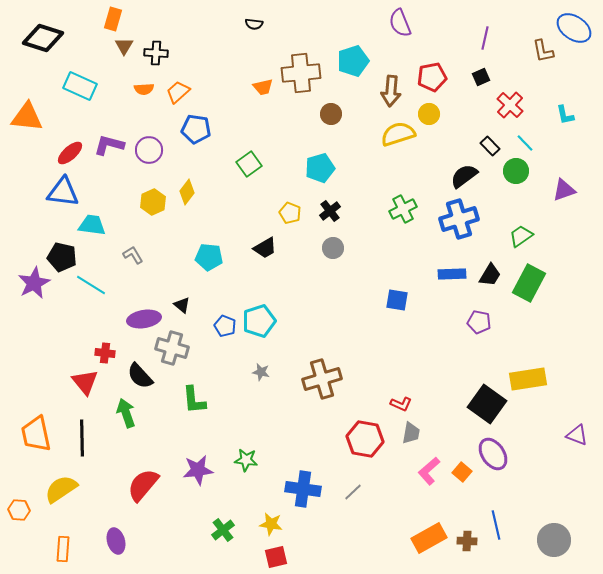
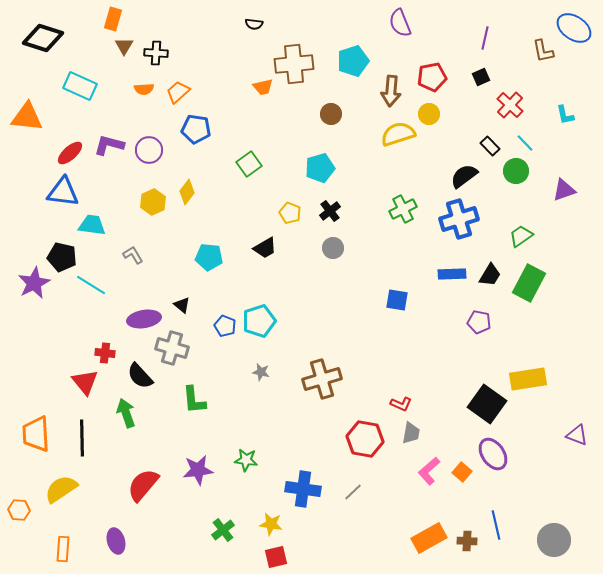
brown cross at (301, 73): moved 7 px left, 9 px up
orange trapezoid at (36, 434): rotated 9 degrees clockwise
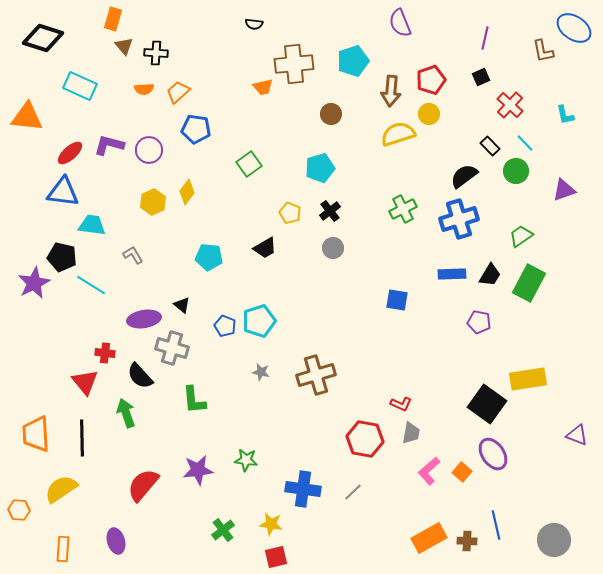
brown triangle at (124, 46): rotated 12 degrees counterclockwise
red pentagon at (432, 77): moved 1 px left, 3 px down; rotated 8 degrees counterclockwise
brown cross at (322, 379): moved 6 px left, 4 px up
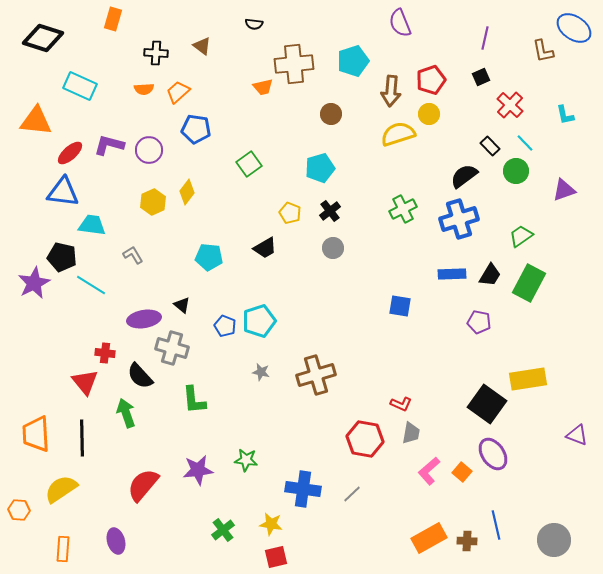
brown triangle at (124, 46): moved 78 px right; rotated 12 degrees counterclockwise
orange triangle at (27, 117): moved 9 px right, 4 px down
blue square at (397, 300): moved 3 px right, 6 px down
gray line at (353, 492): moved 1 px left, 2 px down
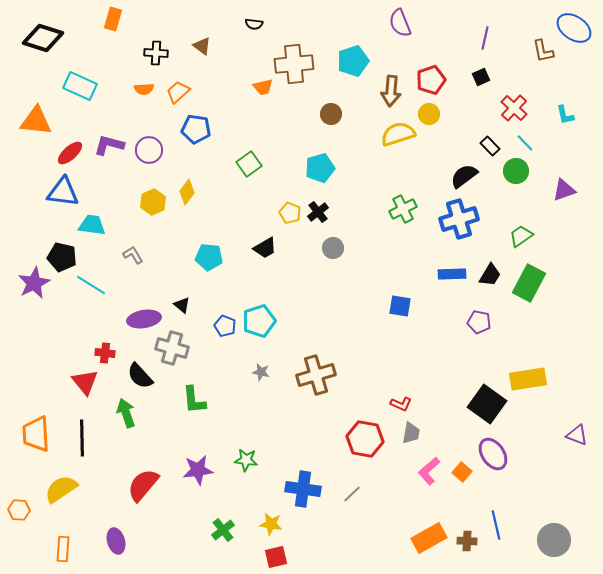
red cross at (510, 105): moved 4 px right, 3 px down
black cross at (330, 211): moved 12 px left, 1 px down
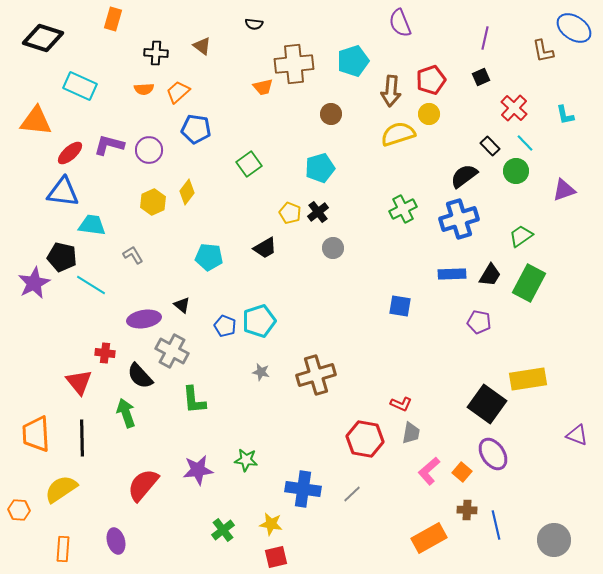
gray cross at (172, 348): moved 3 px down; rotated 12 degrees clockwise
red triangle at (85, 382): moved 6 px left
brown cross at (467, 541): moved 31 px up
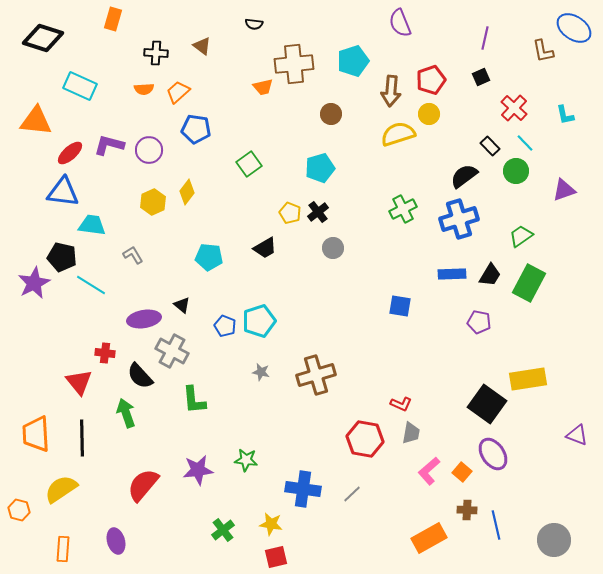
orange hexagon at (19, 510): rotated 10 degrees clockwise
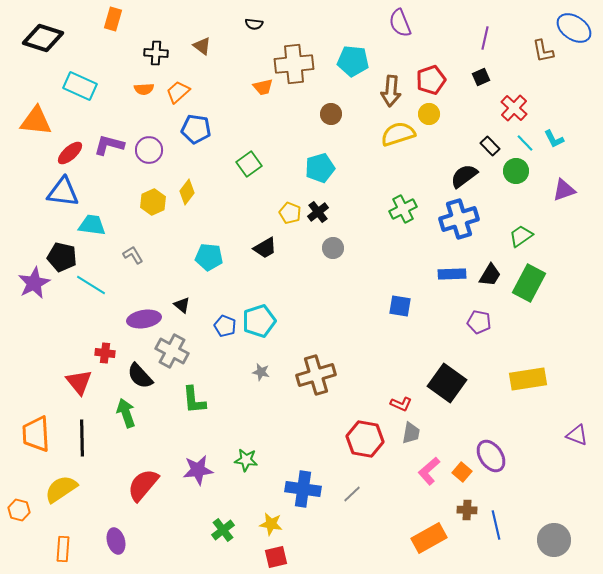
cyan pentagon at (353, 61): rotated 24 degrees clockwise
cyan L-shape at (565, 115): moved 11 px left, 24 px down; rotated 15 degrees counterclockwise
black square at (487, 404): moved 40 px left, 21 px up
purple ellipse at (493, 454): moved 2 px left, 2 px down
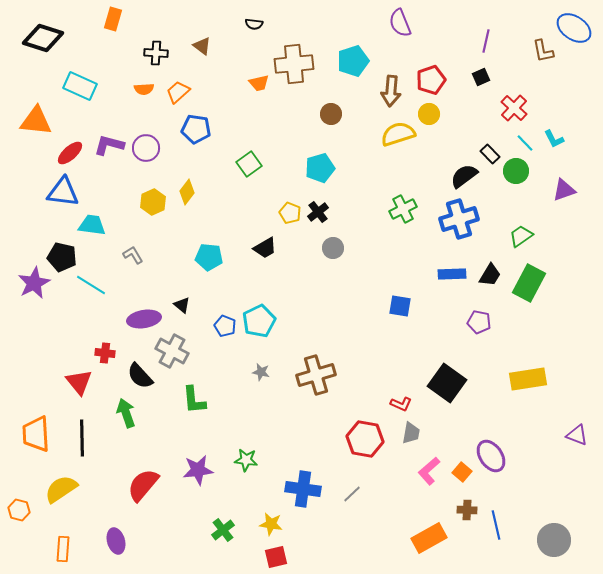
purple line at (485, 38): moved 1 px right, 3 px down
cyan pentagon at (353, 61): rotated 24 degrees counterclockwise
orange trapezoid at (263, 87): moved 4 px left, 4 px up
black rectangle at (490, 146): moved 8 px down
purple circle at (149, 150): moved 3 px left, 2 px up
cyan pentagon at (259, 321): rotated 8 degrees counterclockwise
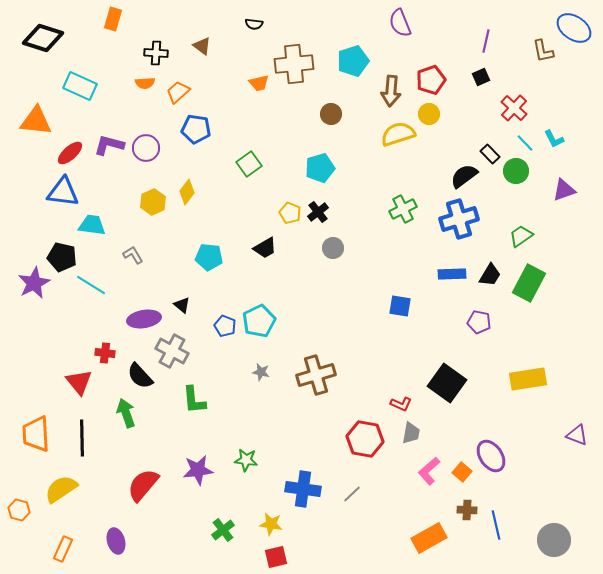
orange semicircle at (144, 89): moved 1 px right, 6 px up
orange rectangle at (63, 549): rotated 20 degrees clockwise
